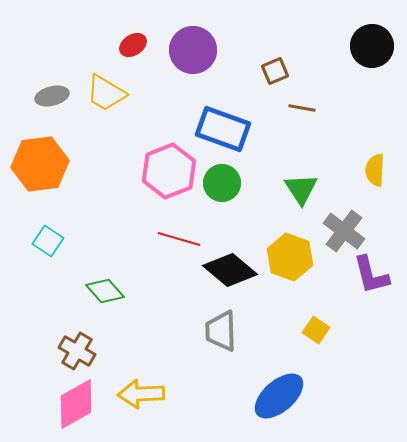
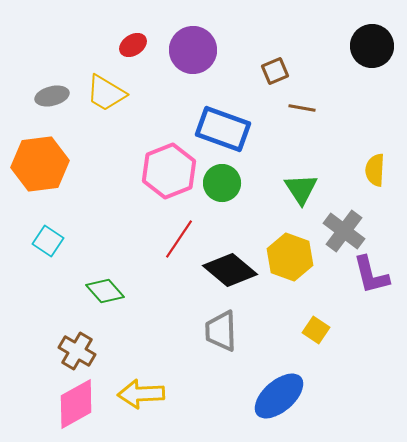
red line: rotated 72 degrees counterclockwise
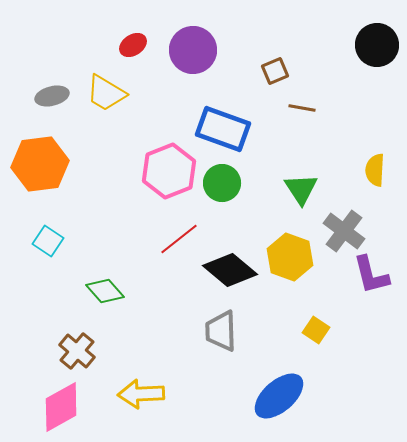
black circle: moved 5 px right, 1 px up
red line: rotated 18 degrees clockwise
brown cross: rotated 9 degrees clockwise
pink diamond: moved 15 px left, 3 px down
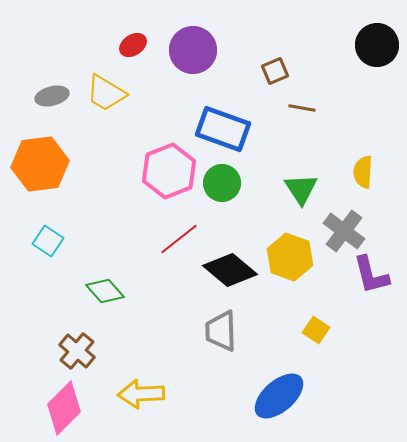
yellow semicircle: moved 12 px left, 2 px down
pink diamond: moved 3 px right, 1 px down; rotated 16 degrees counterclockwise
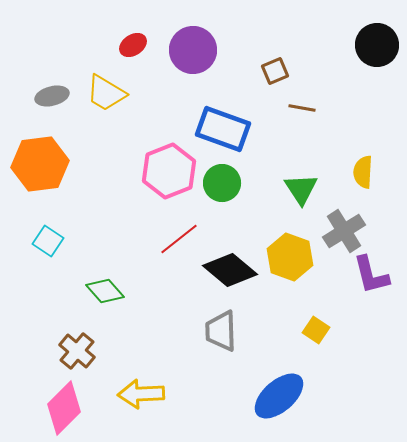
gray cross: rotated 21 degrees clockwise
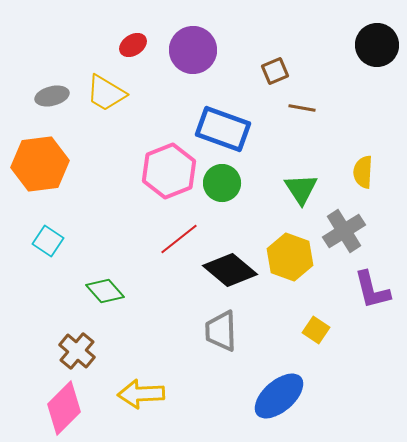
purple L-shape: moved 1 px right, 15 px down
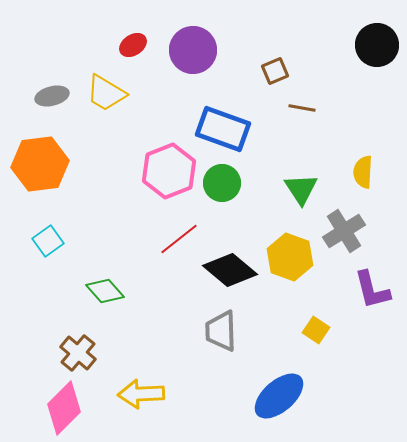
cyan square: rotated 20 degrees clockwise
brown cross: moved 1 px right, 2 px down
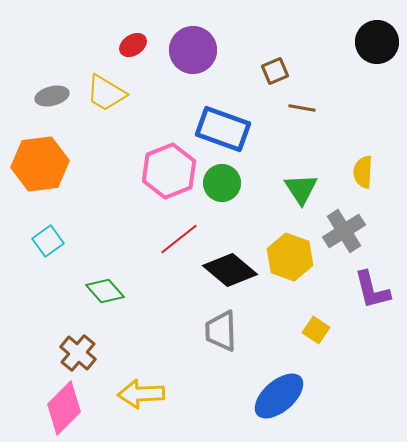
black circle: moved 3 px up
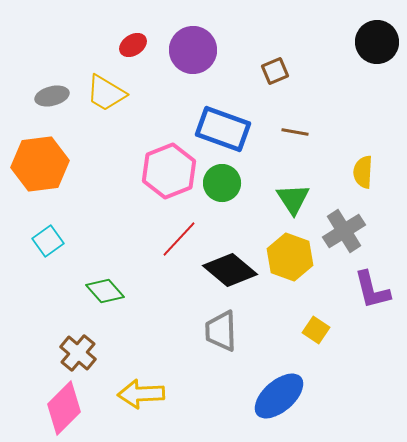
brown line: moved 7 px left, 24 px down
green triangle: moved 8 px left, 10 px down
red line: rotated 9 degrees counterclockwise
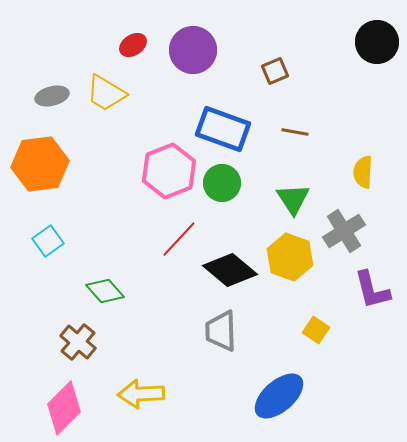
brown cross: moved 11 px up
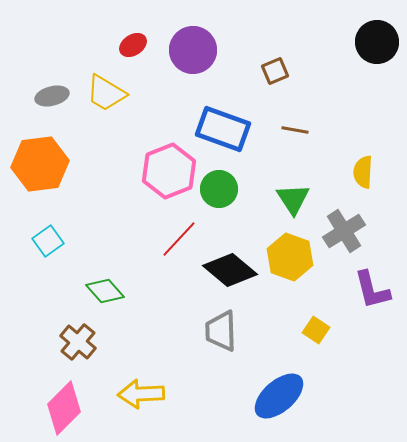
brown line: moved 2 px up
green circle: moved 3 px left, 6 px down
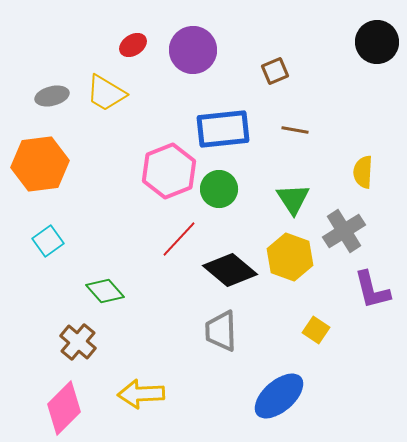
blue rectangle: rotated 26 degrees counterclockwise
